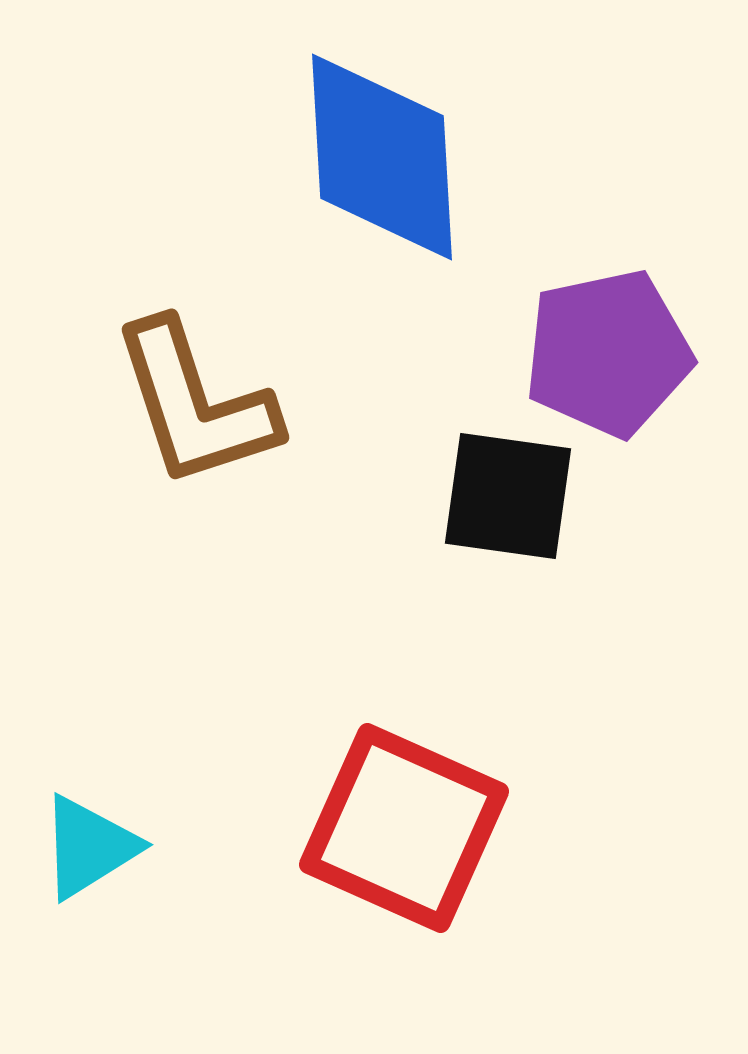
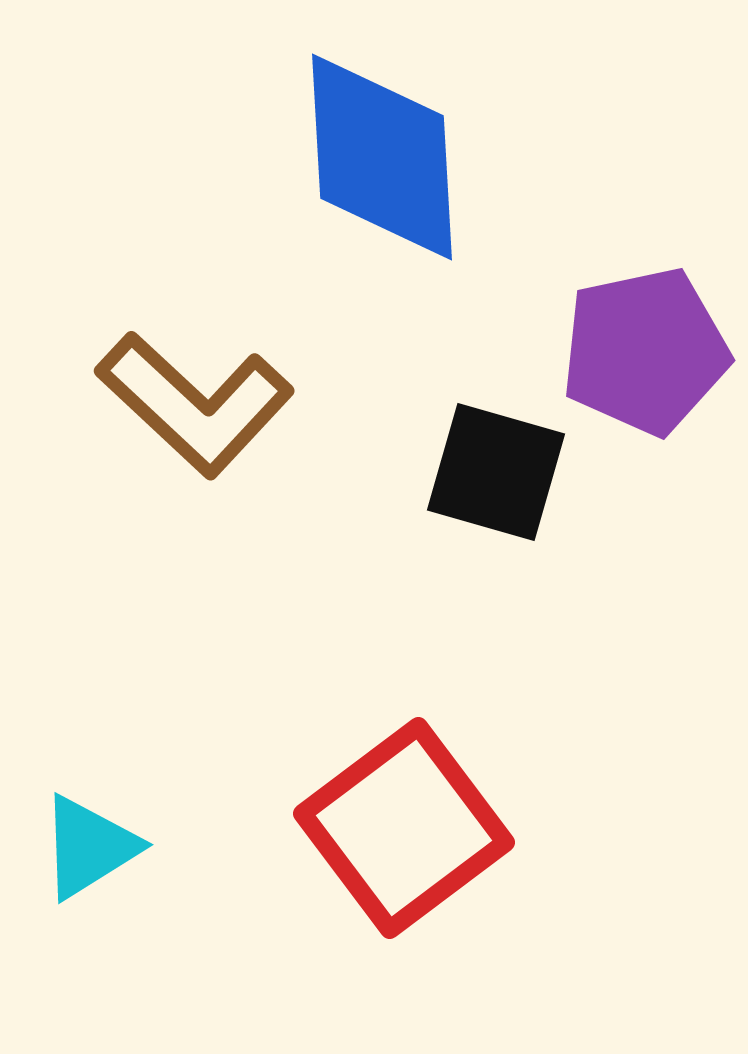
purple pentagon: moved 37 px right, 2 px up
brown L-shape: rotated 29 degrees counterclockwise
black square: moved 12 px left, 24 px up; rotated 8 degrees clockwise
red square: rotated 29 degrees clockwise
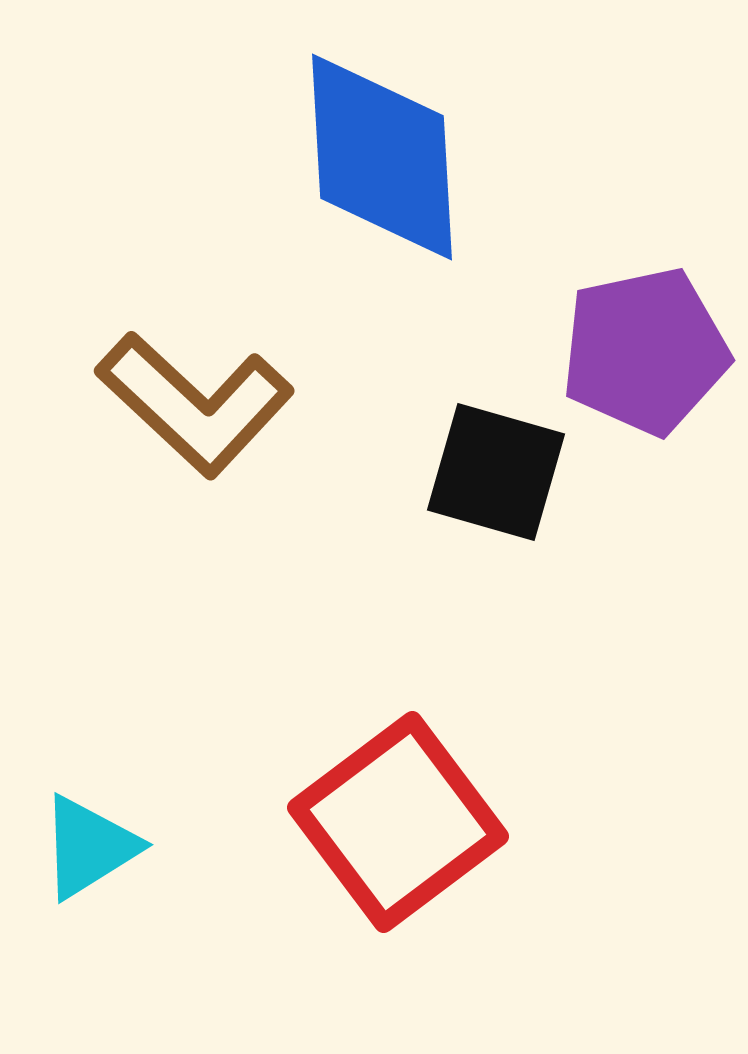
red square: moved 6 px left, 6 px up
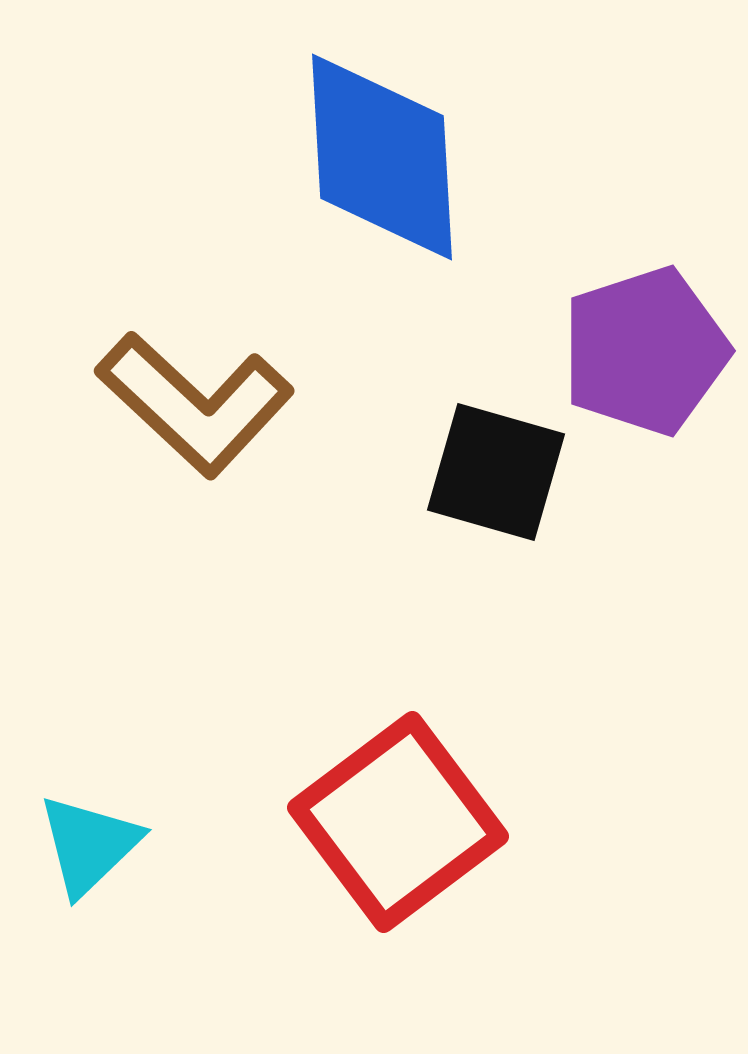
purple pentagon: rotated 6 degrees counterclockwise
cyan triangle: moved 2 px up; rotated 12 degrees counterclockwise
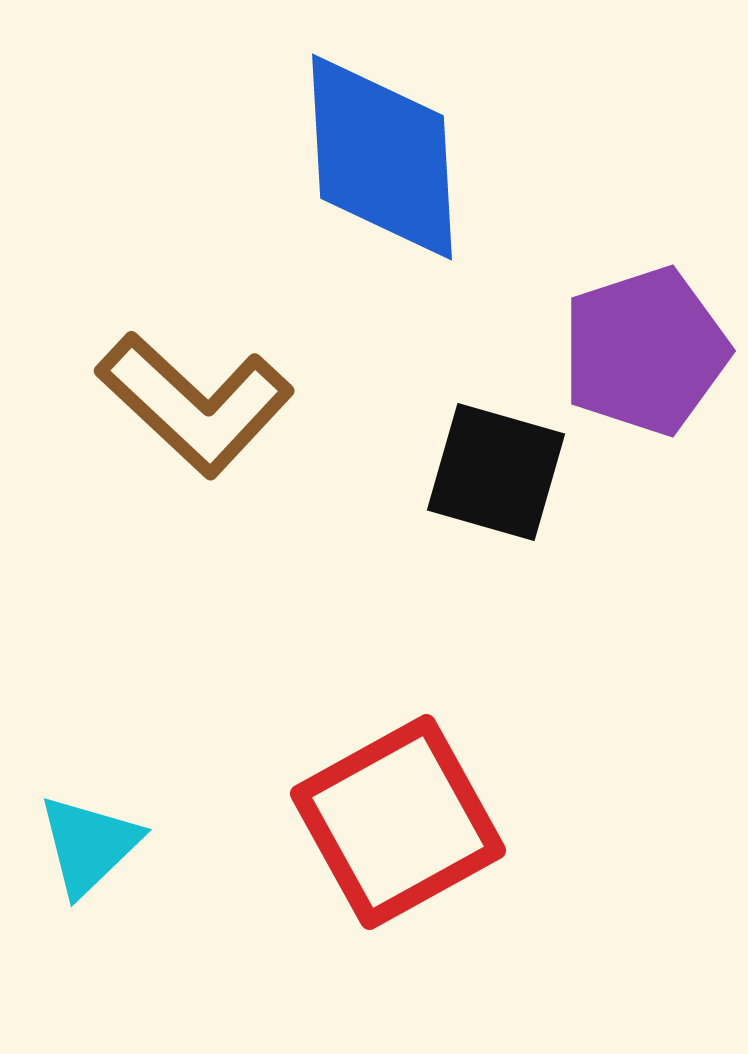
red square: rotated 8 degrees clockwise
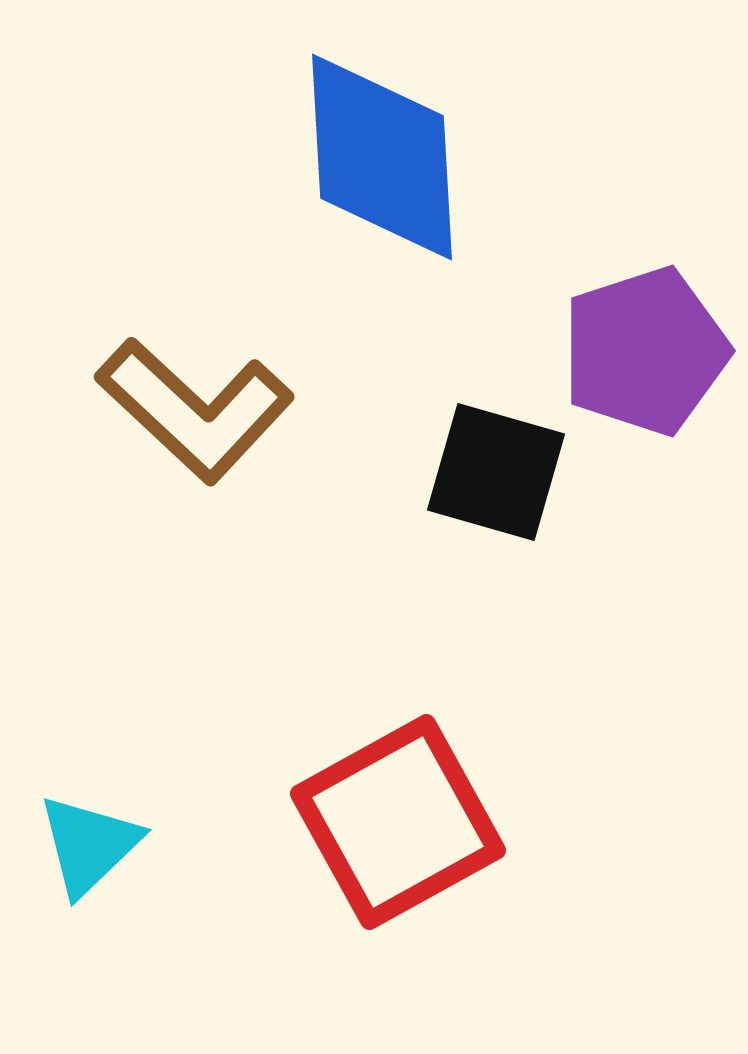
brown L-shape: moved 6 px down
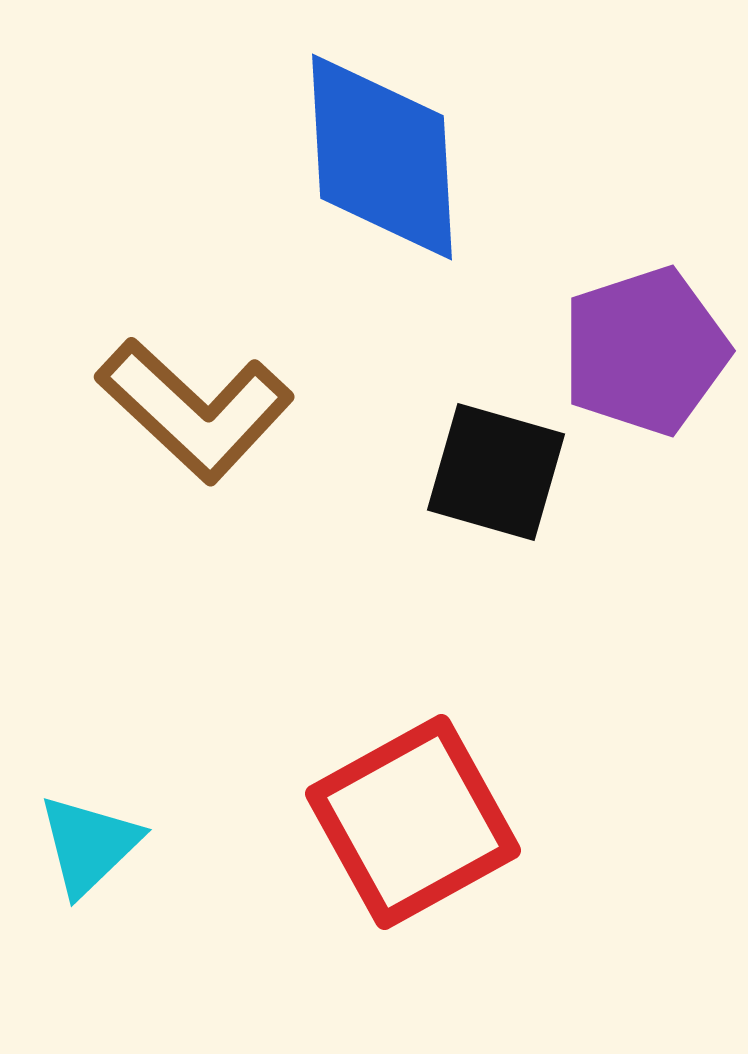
red square: moved 15 px right
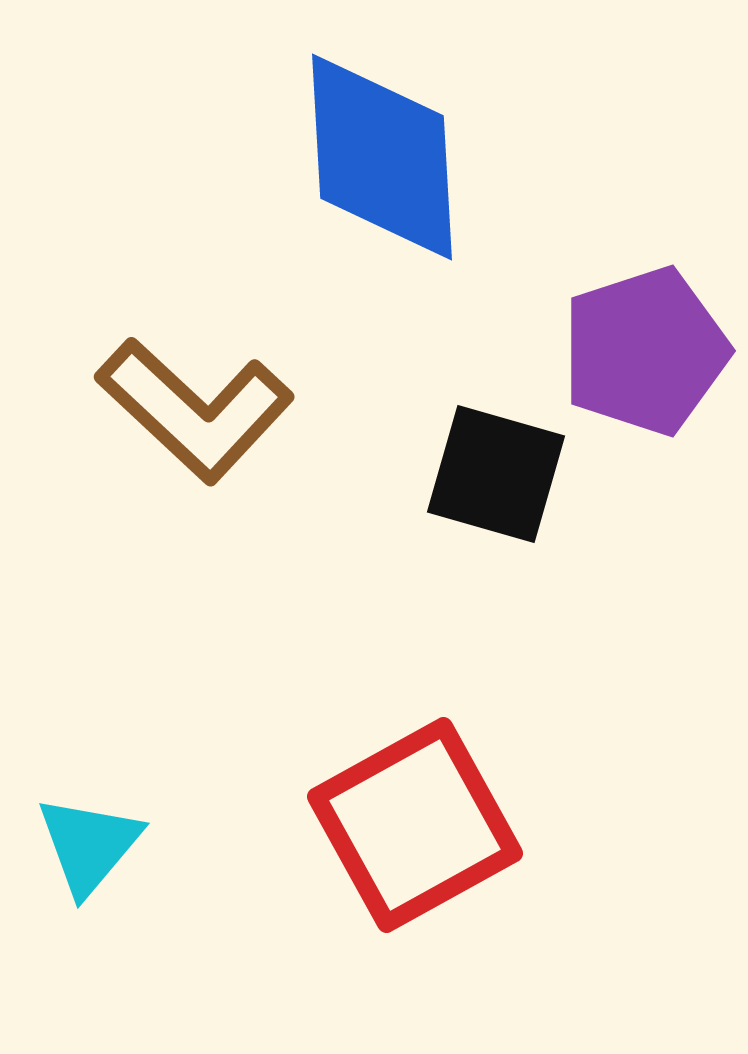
black square: moved 2 px down
red square: moved 2 px right, 3 px down
cyan triangle: rotated 6 degrees counterclockwise
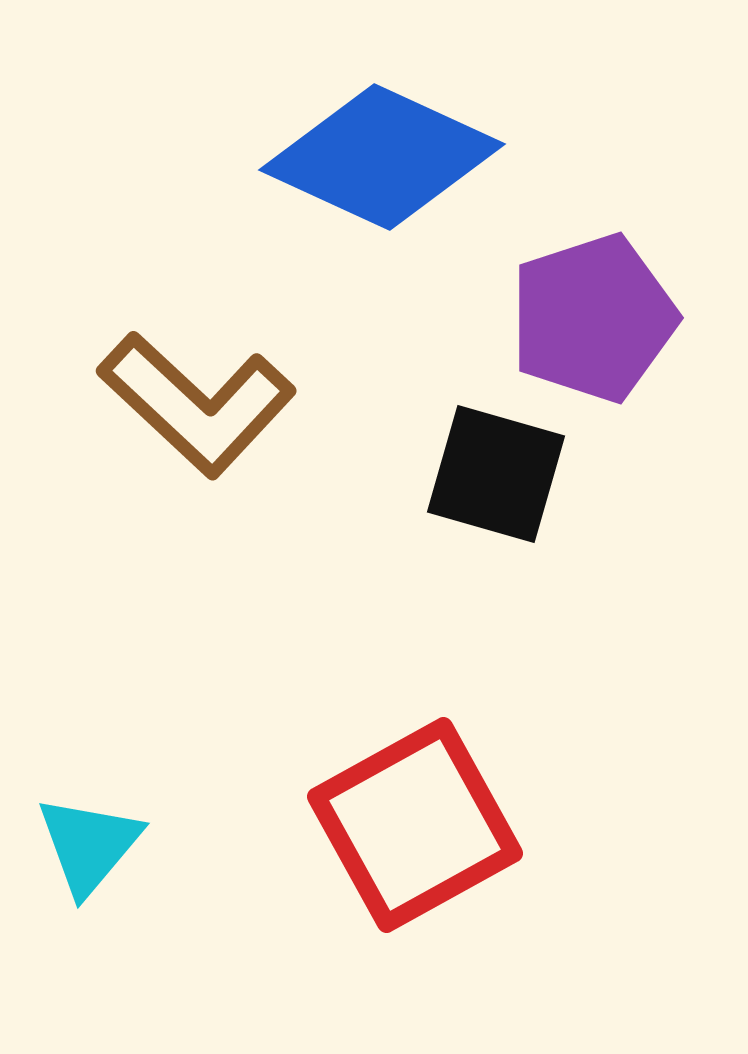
blue diamond: rotated 62 degrees counterclockwise
purple pentagon: moved 52 px left, 33 px up
brown L-shape: moved 2 px right, 6 px up
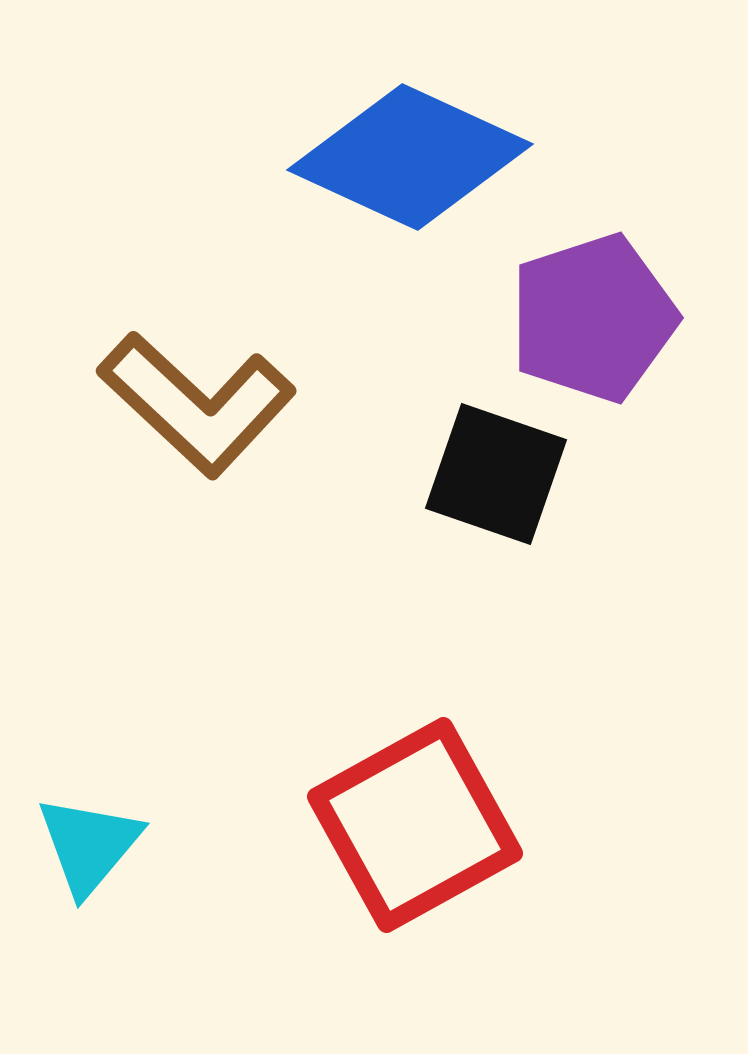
blue diamond: moved 28 px right
black square: rotated 3 degrees clockwise
